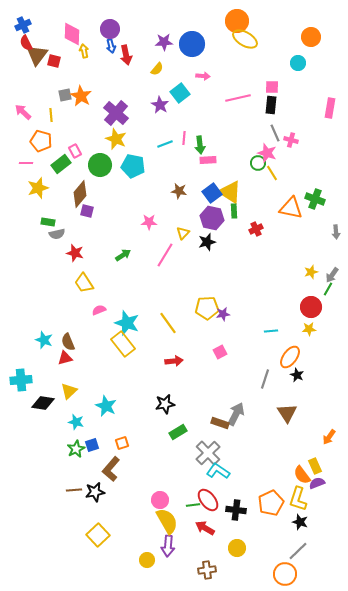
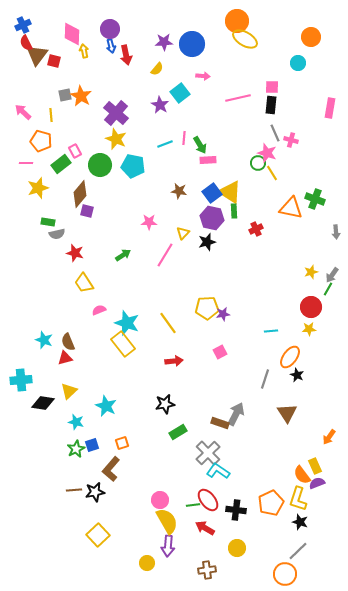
green arrow at (200, 145): rotated 24 degrees counterclockwise
yellow circle at (147, 560): moved 3 px down
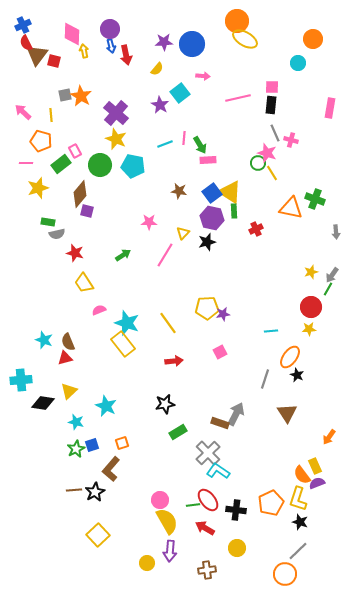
orange circle at (311, 37): moved 2 px right, 2 px down
black star at (95, 492): rotated 18 degrees counterclockwise
purple arrow at (168, 546): moved 2 px right, 5 px down
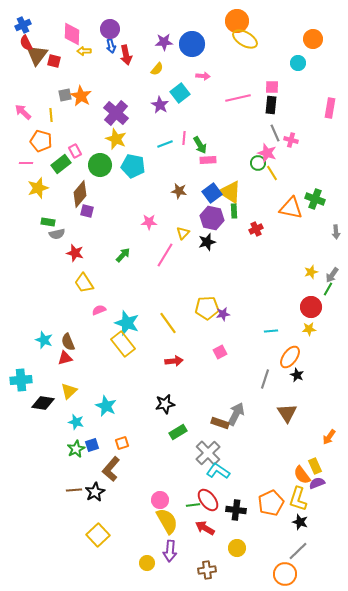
yellow arrow at (84, 51): rotated 80 degrees counterclockwise
green arrow at (123, 255): rotated 14 degrees counterclockwise
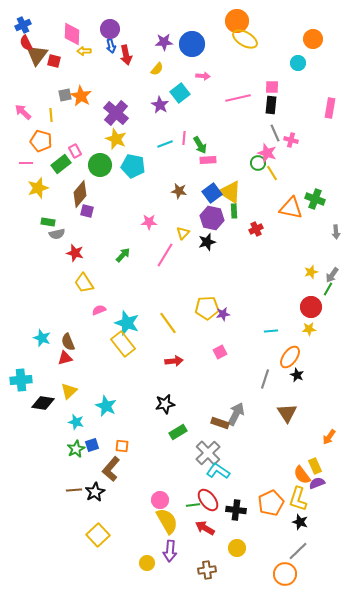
cyan star at (44, 340): moved 2 px left, 2 px up
orange square at (122, 443): moved 3 px down; rotated 24 degrees clockwise
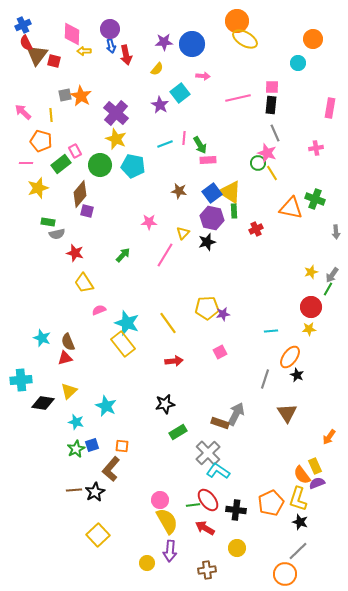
pink cross at (291, 140): moved 25 px right, 8 px down; rotated 24 degrees counterclockwise
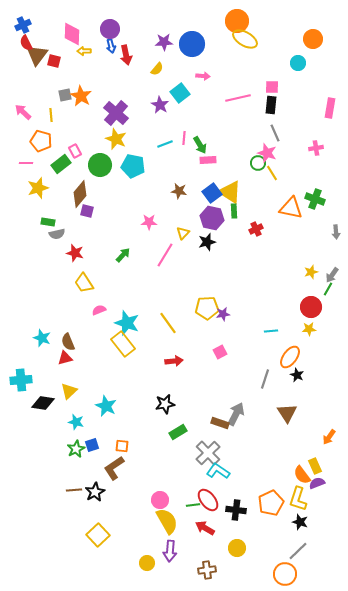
brown L-shape at (111, 469): moved 3 px right, 1 px up; rotated 15 degrees clockwise
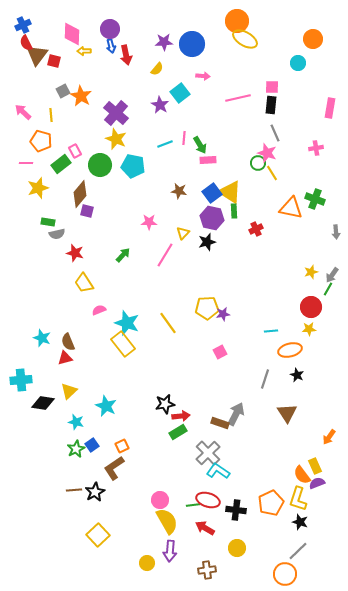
gray square at (65, 95): moved 2 px left, 4 px up; rotated 16 degrees counterclockwise
orange ellipse at (290, 357): moved 7 px up; rotated 40 degrees clockwise
red arrow at (174, 361): moved 7 px right, 55 px down
blue square at (92, 445): rotated 16 degrees counterclockwise
orange square at (122, 446): rotated 32 degrees counterclockwise
red ellipse at (208, 500): rotated 35 degrees counterclockwise
